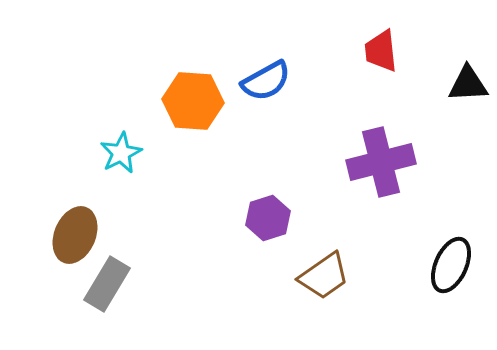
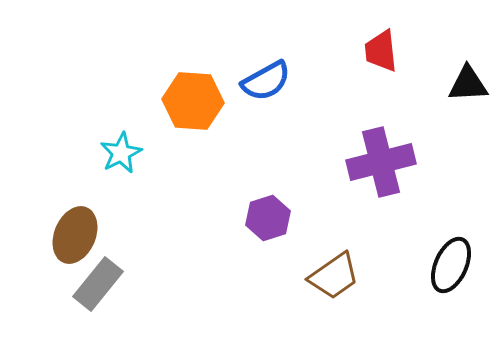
brown trapezoid: moved 10 px right
gray rectangle: moved 9 px left; rotated 8 degrees clockwise
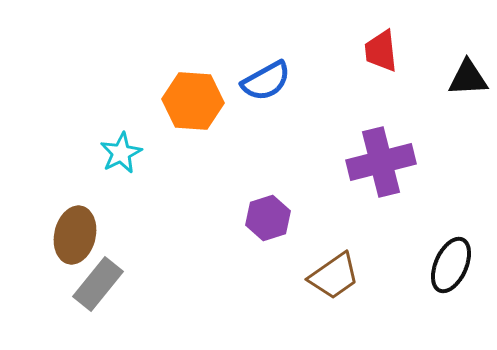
black triangle: moved 6 px up
brown ellipse: rotated 10 degrees counterclockwise
